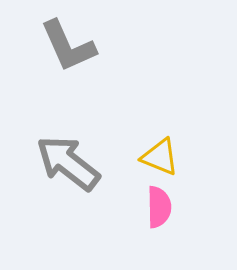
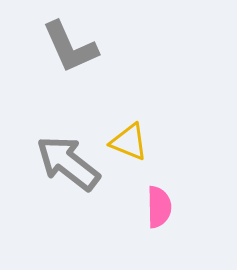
gray L-shape: moved 2 px right, 1 px down
yellow triangle: moved 31 px left, 15 px up
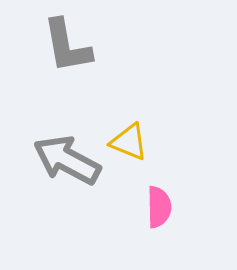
gray L-shape: moved 3 px left, 1 px up; rotated 14 degrees clockwise
gray arrow: moved 1 px left, 3 px up; rotated 10 degrees counterclockwise
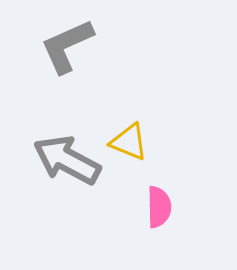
gray L-shape: rotated 76 degrees clockwise
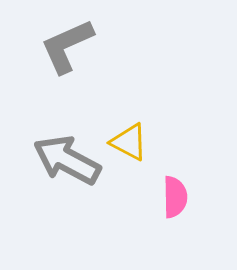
yellow triangle: rotated 6 degrees clockwise
pink semicircle: moved 16 px right, 10 px up
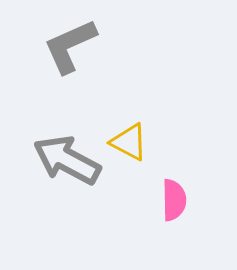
gray L-shape: moved 3 px right
pink semicircle: moved 1 px left, 3 px down
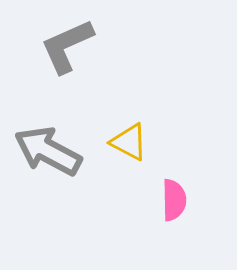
gray L-shape: moved 3 px left
gray arrow: moved 19 px left, 9 px up
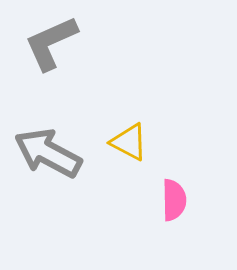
gray L-shape: moved 16 px left, 3 px up
gray arrow: moved 2 px down
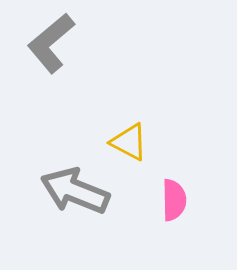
gray L-shape: rotated 16 degrees counterclockwise
gray arrow: moved 27 px right, 38 px down; rotated 6 degrees counterclockwise
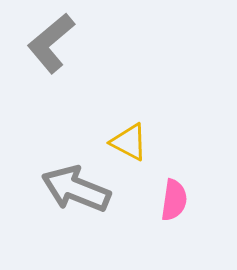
gray arrow: moved 1 px right, 2 px up
pink semicircle: rotated 9 degrees clockwise
